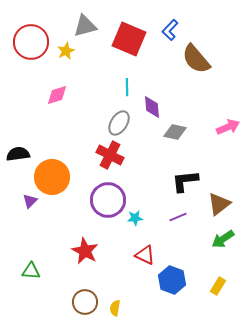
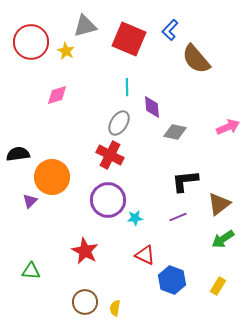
yellow star: rotated 18 degrees counterclockwise
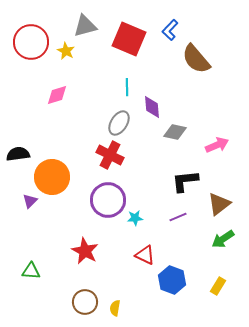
pink arrow: moved 11 px left, 18 px down
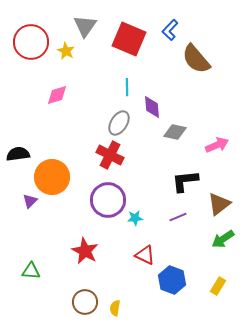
gray triangle: rotated 40 degrees counterclockwise
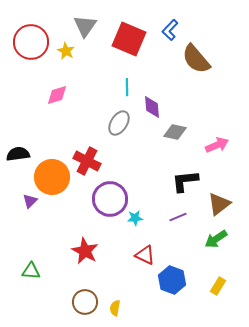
red cross: moved 23 px left, 6 px down
purple circle: moved 2 px right, 1 px up
green arrow: moved 7 px left
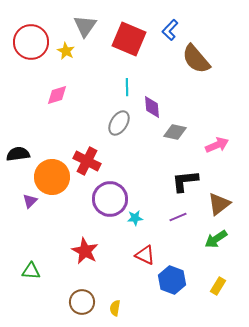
brown circle: moved 3 px left
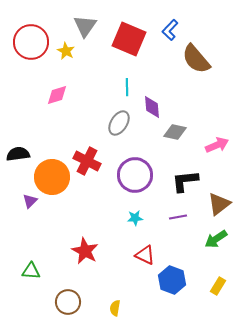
purple circle: moved 25 px right, 24 px up
purple line: rotated 12 degrees clockwise
brown circle: moved 14 px left
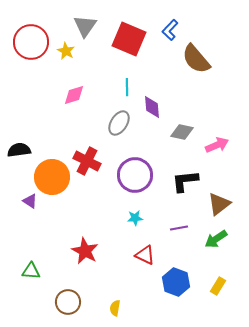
pink diamond: moved 17 px right
gray diamond: moved 7 px right
black semicircle: moved 1 px right, 4 px up
purple triangle: rotated 42 degrees counterclockwise
purple line: moved 1 px right, 11 px down
blue hexagon: moved 4 px right, 2 px down
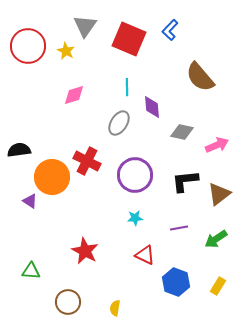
red circle: moved 3 px left, 4 px down
brown semicircle: moved 4 px right, 18 px down
brown triangle: moved 10 px up
